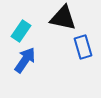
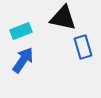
cyan rectangle: rotated 35 degrees clockwise
blue arrow: moved 2 px left
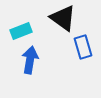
black triangle: rotated 24 degrees clockwise
blue arrow: moved 7 px right; rotated 24 degrees counterclockwise
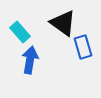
black triangle: moved 5 px down
cyan rectangle: moved 1 px left, 1 px down; rotated 70 degrees clockwise
